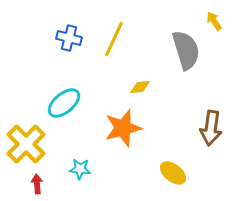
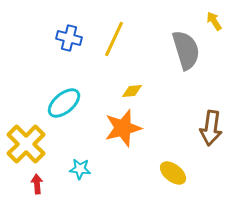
yellow diamond: moved 8 px left, 4 px down
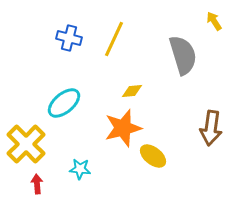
gray semicircle: moved 3 px left, 5 px down
yellow ellipse: moved 20 px left, 17 px up
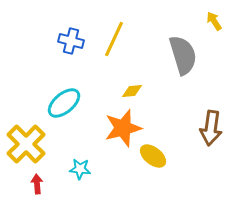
blue cross: moved 2 px right, 3 px down
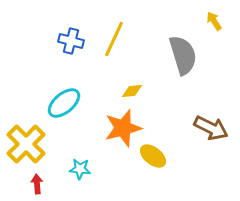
brown arrow: rotated 72 degrees counterclockwise
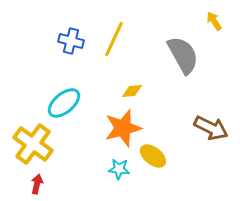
gray semicircle: rotated 12 degrees counterclockwise
yellow cross: moved 7 px right; rotated 9 degrees counterclockwise
cyan star: moved 39 px right
red arrow: rotated 18 degrees clockwise
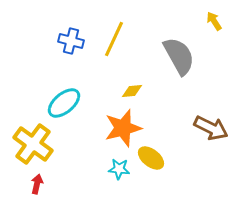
gray semicircle: moved 4 px left, 1 px down
yellow ellipse: moved 2 px left, 2 px down
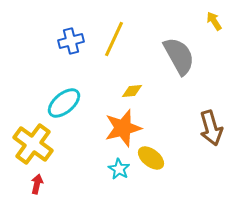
blue cross: rotated 30 degrees counterclockwise
brown arrow: rotated 48 degrees clockwise
cyan star: rotated 25 degrees clockwise
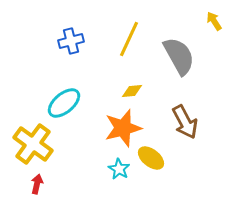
yellow line: moved 15 px right
brown arrow: moved 26 px left, 6 px up; rotated 12 degrees counterclockwise
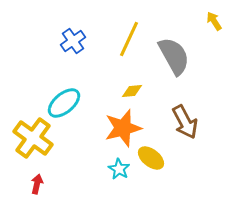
blue cross: moved 2 px right; rotated 20 degrees counterclockwise
gray semicircle: moved 5 px left
yellow cross: moved 6 px up
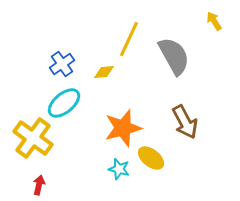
blue cross: moved 11 px left, 23 px down
yellow diamond: moved 28 px left, 19 px up
cyan star: rotated 15 degrees counterclockwise
red arrow: moved 2 px right, 1 px down
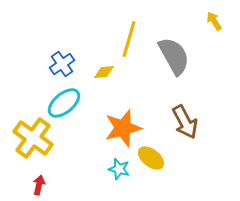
yellow line: rotated 9 degrees counterclockwise
